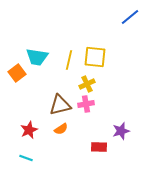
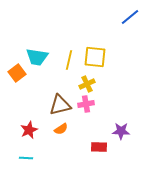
purple star: rotated 18 degrees clockwise
cyan line: rotated 16 degrees counterclockwise
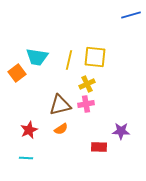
blue line: moved 1 px right, 2 px up; rotated 24 degrees clockwise
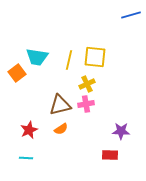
red rectangle: moved 11 px right, 8 px down
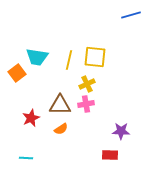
brown triangle: rotated 15 degrees clockwise
red star: moved 2 px right, 12 px up
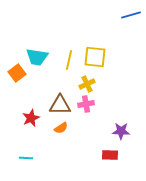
orange semicircle: moved 1 px up
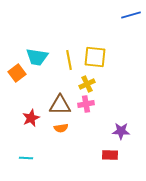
yellow line: rotated 24 degrees counterclockwise
orange semicircle: rotated 24 degrees clockwise
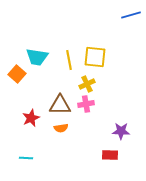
orange square: moved 1 px down; rotated 12 degrees counterclockwise
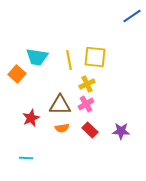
blue line: moved 1 px right, 1 px down; rotated 18 degrees counterclockwise
pink cross: rotated 21 degrees counterclockwise
orange semicircle: moved 1 px right
red rectangle: moved 20 px left, 25 px up; rotated 42 degrees clockwise
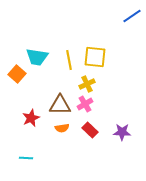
pink cross: moved 1 px left
purple star: moved 1 px right, 1 px down
